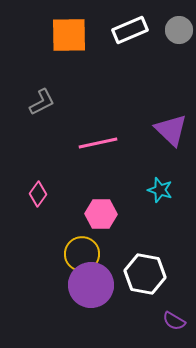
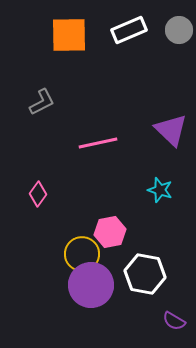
white rectangle: moved 1 px left
pink hexagon: moved 9 px right, 18 px down; rotated 12 degrees counterclockwise
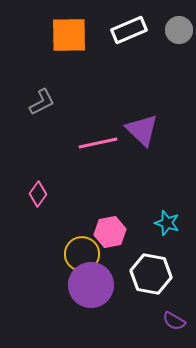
purple triangle: moved 29 px left
cyan star: moved 7 px right, 33 px down
white hexagon: moved 6 px right
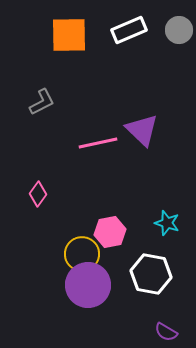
purple circle: moved 3 px left
purple semicircle: moved 8 px left, 11 px down
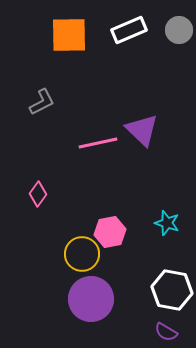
white hexagon: moved 21 px right, 16 px down
purple circle: moved 3 px right, 14 px down
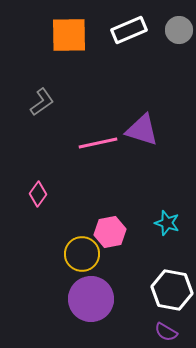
gray L-shape: rotated 8 degrees counterclockwise
purple triangle: rotated 27 degrees counterclockwise
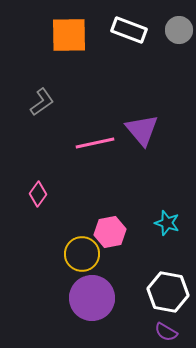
white rectangle: rotated 44 degrees clockwise
purple triangle: rotated 33 degrees clockwise
pink line: moved 3 px left
white hexagon: moved 4 px left, 2 px down
purple circle: moved 1 px right, 1 px up
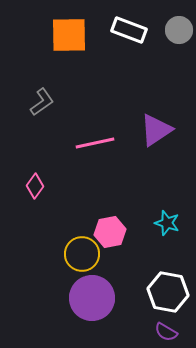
purple triangle: moved 14 px right; rotated 36 degrees clockwise
pink diamond: moved 3 px left, 8 px up
